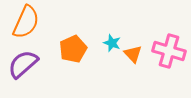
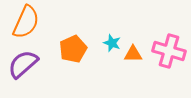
orange triangle: rotated 48 degrees counterclockwise
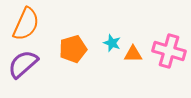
orange semicircle: moved 2 px down
orange pentagon: rotated 8 degrees clockwise
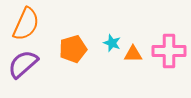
pink cross: rotated 16 degrees counterclockwise
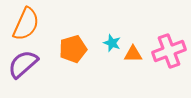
pink cross: rotated 20 degrees counterclockwise
